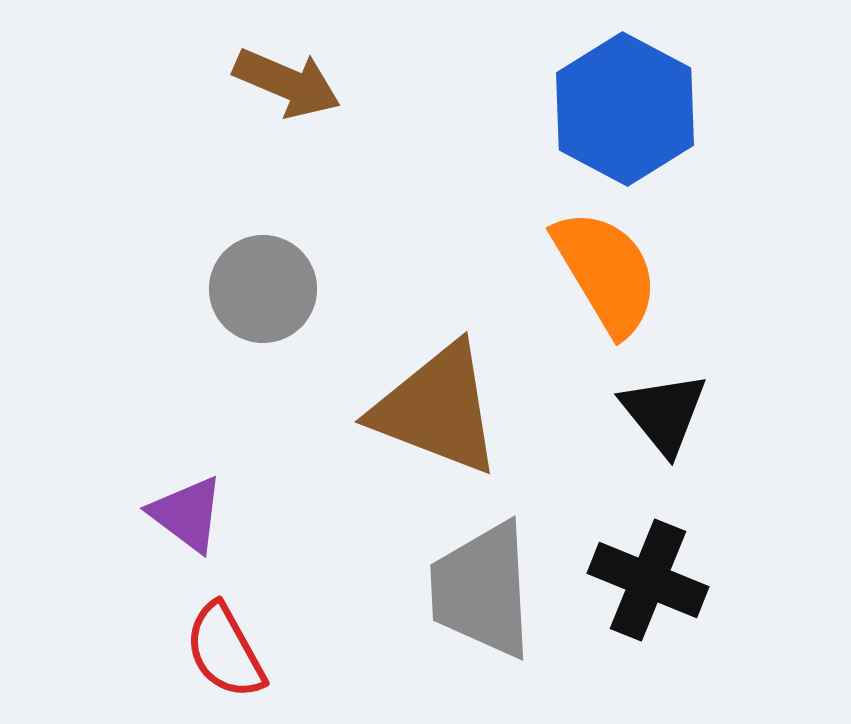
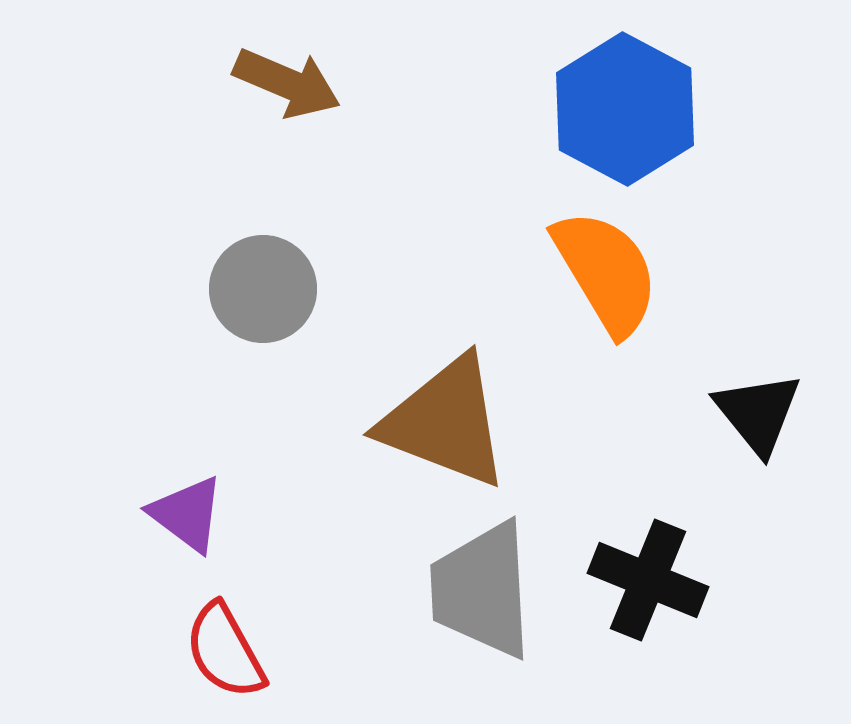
brown triangle: moved 8 px right, 13 px down
black triangle: moved 94 px right
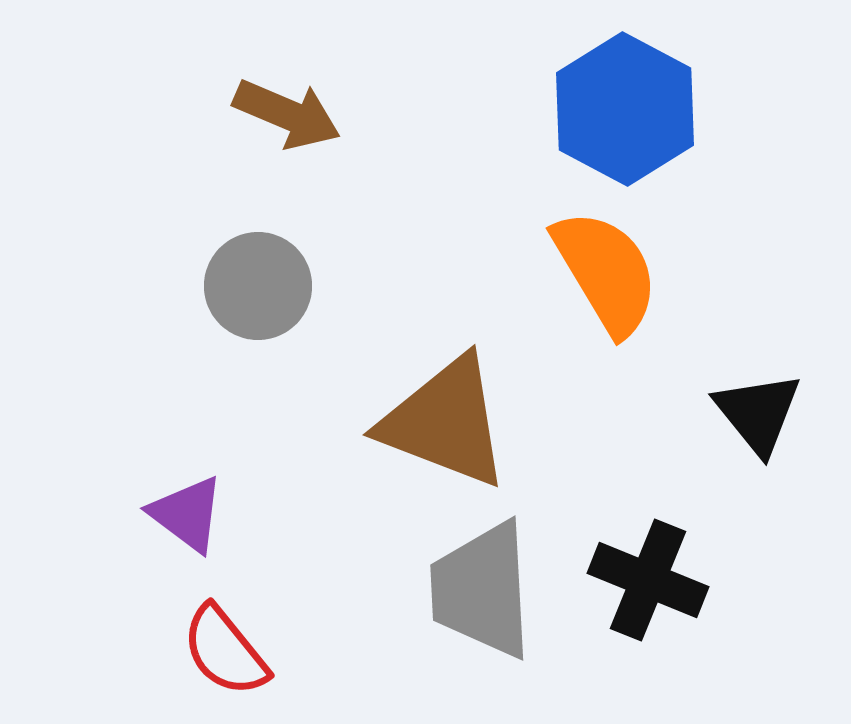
brown arrow: moved 31 px down
gray circle: moved 5 px left, 3 px up
red semicircle: rotated 10 degrees counterclockwise
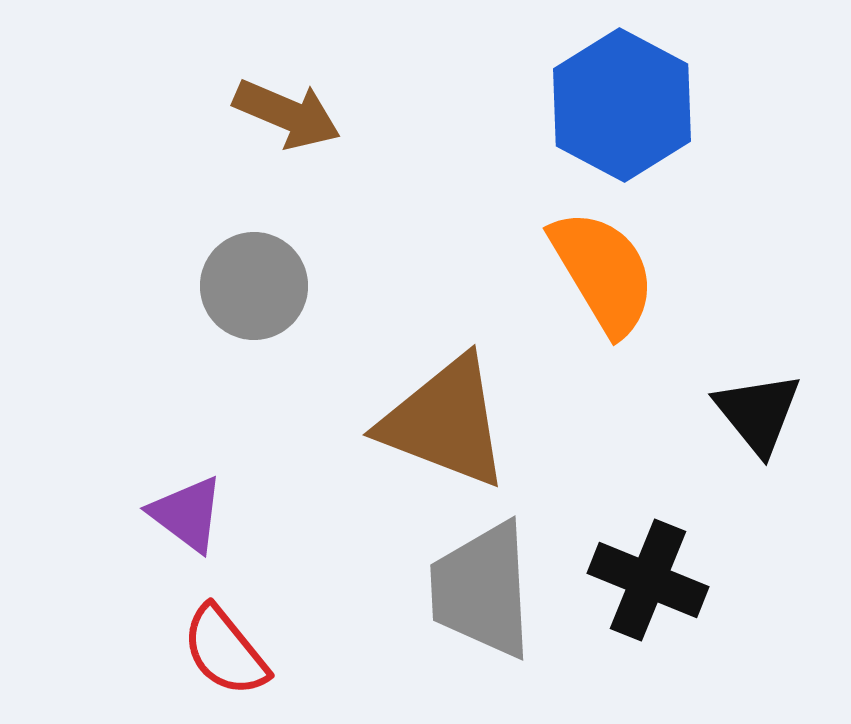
blue hexagon: moved 3 px left, 4 px up
orange semicircle: moved 3 px left
gray circle: moved 4 px left
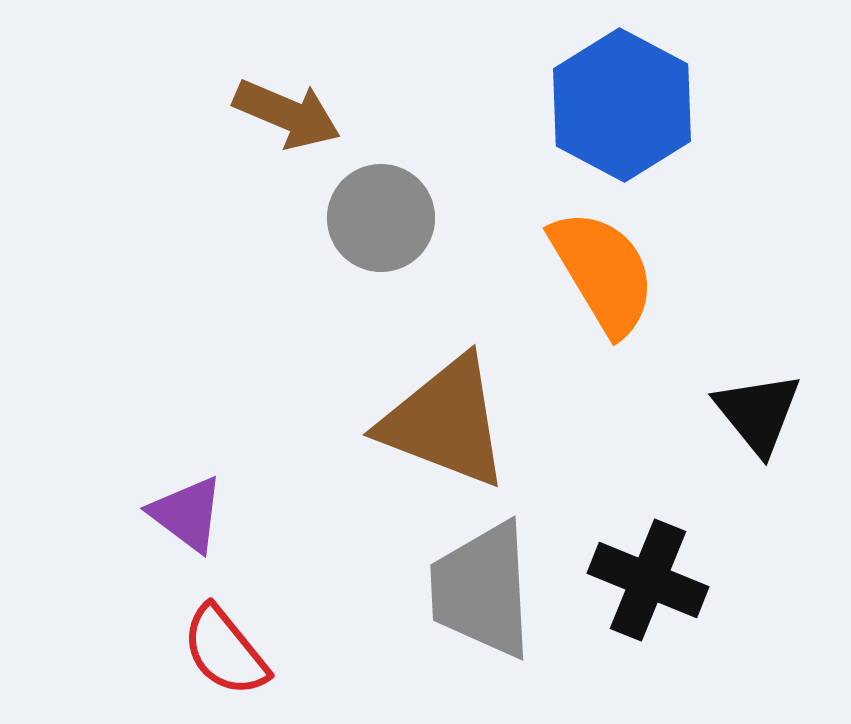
gray circle: moved 127 px right, 68 px up
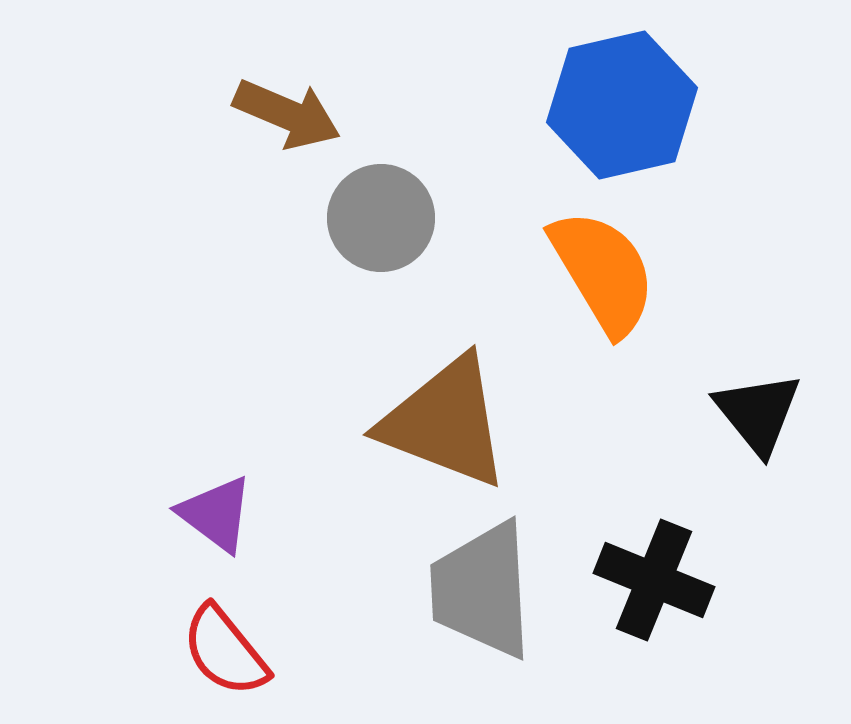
blue hexagon: rotated 19 degrees clockwise
purple triangle: moved 29 px right
black cross: moved 6 px right
